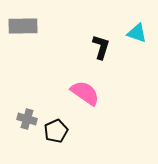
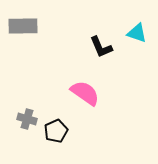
black L-shape: rotated 140 degrees clockwise
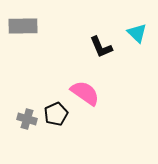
cyan triangle: rotated 25 degrees clockwise
black pentagon: moved 17 px up
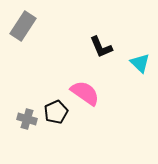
gray rectangle: rotated 56 degrees counterclockwise
cyan triangle: moved 3 px right, 30 px down
black pentagon: moved 2 px up
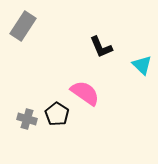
cyan triangle: moved 2 px right, 2 px down
black pentagon: moved 1 px right, 2 px down; rotated 15 degrees counterclockwise
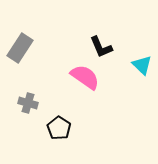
gray rectangle: moved 3 px left, 22 px down
pink semicircle: moved 16 px up
black pentagon: moved 2 px right, 14 px down
gray cross: moved 1 px right, 16 px up
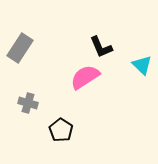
pink semicircle: rotated 68 degrees counterclockwise
black pentagon: moved 2 px right, 2 px down
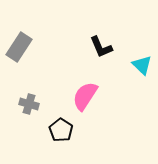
gray rectangle: moved 1 px left, 1 px up
pink semicircle: moved 19 px down; rotated 24 degrees counterclockwise
gray cross: moved 1 px right, 1 px down
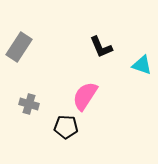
cyan triangle: rotated 25 degrees counterclockwise
black pentagon: moved 5 px right, 3 px up; rotated 30 degrees counterclockwise
